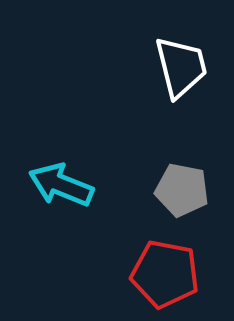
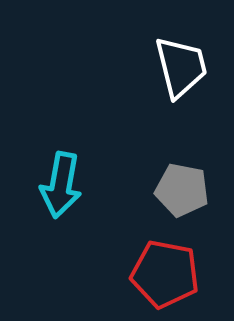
cyan arrow: rotated 102 degrees counterclockwise
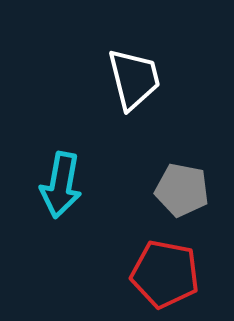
white trapezoid: moved 47 px left, 12 px down
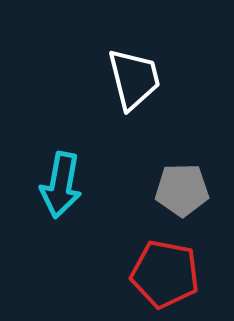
gray pentagon: rotated 12 degrees counterclockwise
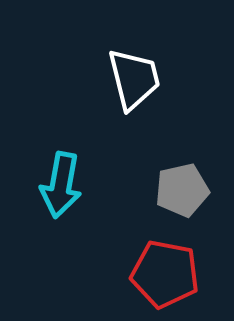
gray pentagon: rotated 12 degrees counterclockwise
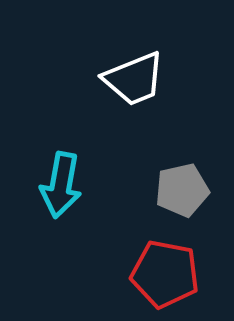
white trapezoid: rotated 82 degrees clockwise
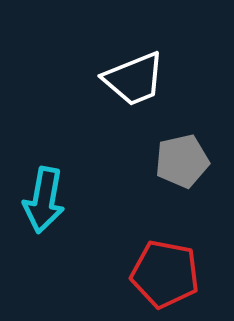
cyan arrow: moved 17 px left, 15 px down
gray pentagon: moved 29 px up
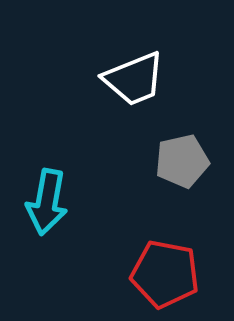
cyan arrow: moved 3 px right, 2 px down
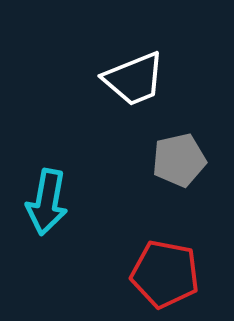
gray pentagon: moved 3 px left, 1 px up
